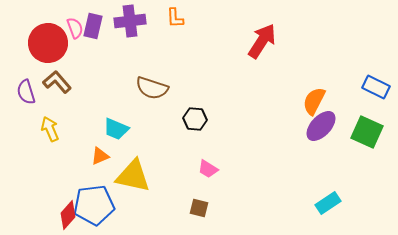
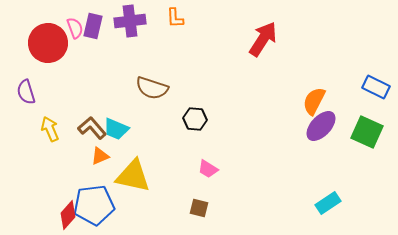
red arrow: moved 1 px right, 2 px up
brown L-shape: moved 35 px right, 46 px down
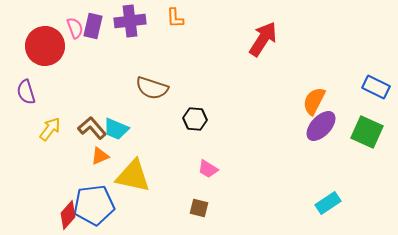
red circle: moved 3 px left, 3 px down
yellow arrow: rotated 60 degrees clockwise
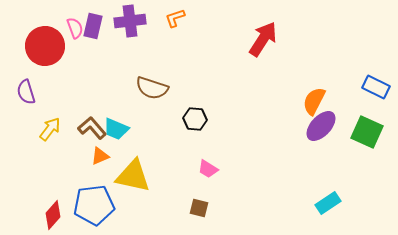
orange L-shape: rotated 75 degrees clockwise
red diamond: moved 15 px left
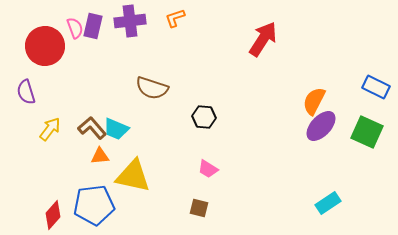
black hexagon: moved 9 px right, 2 px up
orange triangle: rotated 18 degrees clockwise
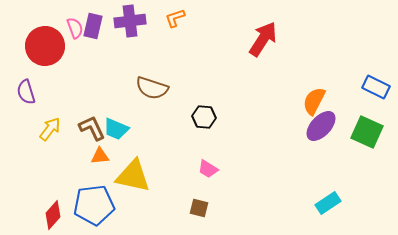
brown L-shape: rotated 16 degrees clockwise
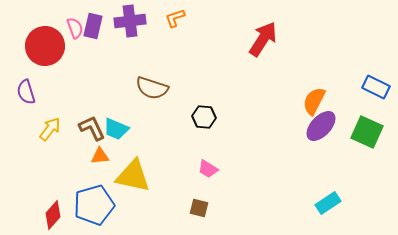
blue pentagon: rotated 9 degrees counterclockwise
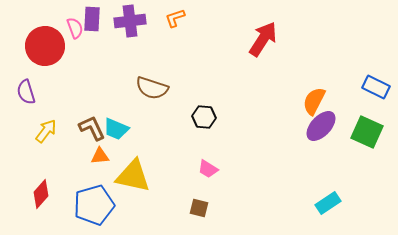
purple rectangle: moved 1 px left, 7 px up; rotated 10 degrees counterclockwise
yellow arrow: moved 4 px left, 2 px down
red diamond: moved 12 px left, 21 px up
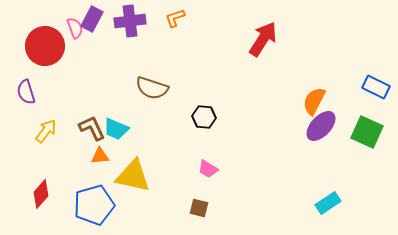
purple rectangle: rotated 25 degrees clockwise
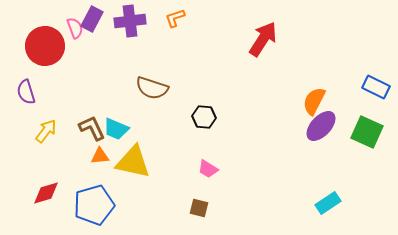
yellow triangle: moved 14 px up
red diamond: moved 5 px right, 1 px up; rotated 32 degrees clockwise
